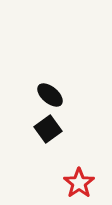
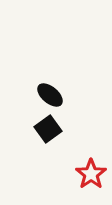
red star: moved 12 px right, 9 px up
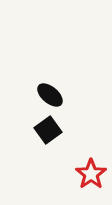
black square: moved 1 px down
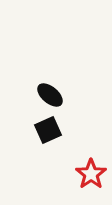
black square: rotated 12 degrees clockwise
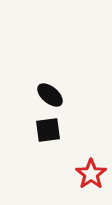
black square: rotated 16 degrees clockwise
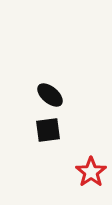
red star: moved 2 px up
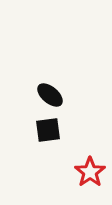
red star: moved 1 px left
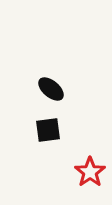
black ellipse: moved 1 px right, 6 px up
